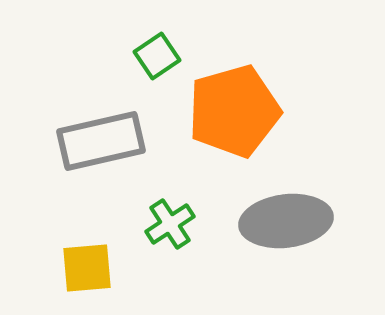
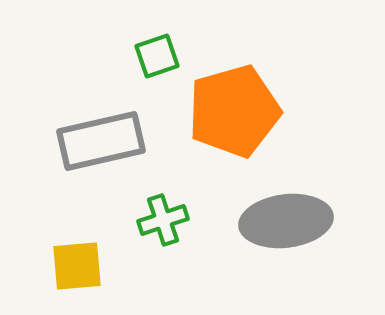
green square: rotated 15 degrees clockwise
green cross: moved 7 px left, 4 px up; rotated 15 degrees clockwise
yellow square: moved 10 px left, 2 px up
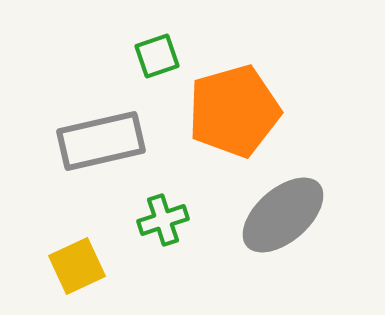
gray ellipse: moved 3 px left, 6 px up; rotated 34 degrees counterclockwise
yellow square: rotated 20 degrees counterclockwise
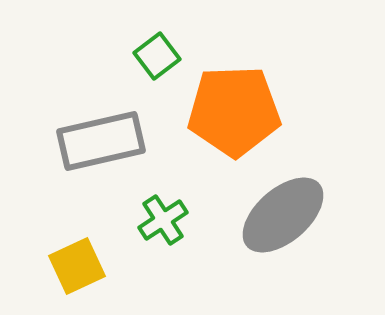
green square: rotated 18 degrees counterclockwise
orange pentagon: rotated 14 degrees clockwise
green cross: rotated 15 degrees counterclockwise
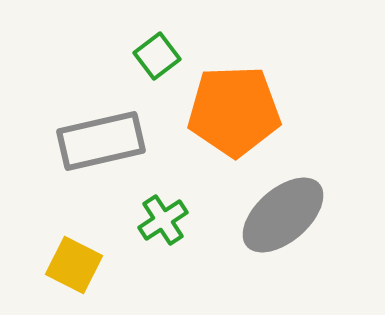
yellow square: moved 3 px left, 1 px up; rotated 38 degrees counterclockwise
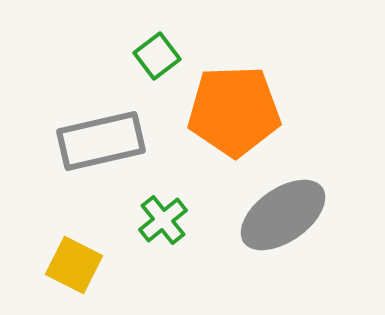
gray ellipse: rotated 6 degrees clockwise
green cross: rotated 6 degrees counterclockwise
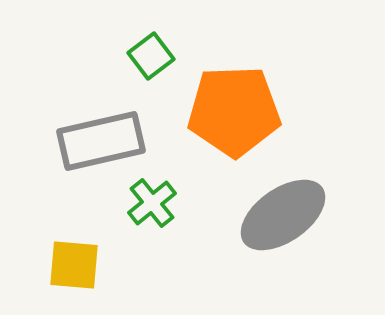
green square: moved 6 px left
green cross: moved 11 px left, 17 px up
yellow square: rotated 22 degrees counterclockwise
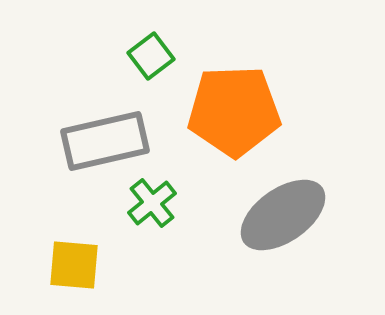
gray rectangle: moved 4 px right
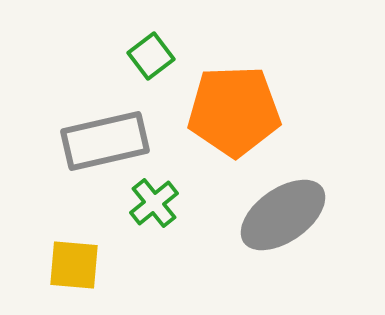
green cross: moved 2 px right
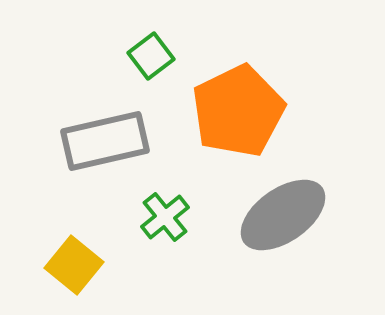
orange pentagon: moved 4 px right; rotated 24 degrees counterclockwise
green cross: moved 11 px right, 14 px down
yellow square: rotated 34 degrees clockwise
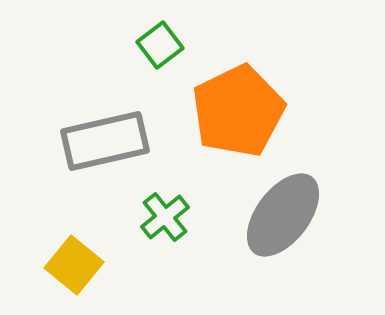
green square: moved 9 px right, 11 px up
gray ellipse: rotated 18 degrees counterclockwise
